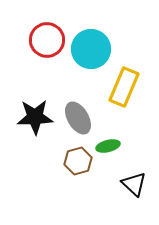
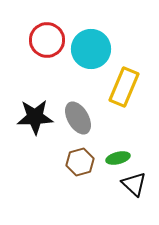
green ellipse: moved 10 px right, 12 px down
brown hexagon: moved 2 px right, 1 px down
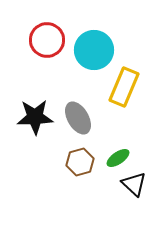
cyan circle: moved 3 px right, 1 px down
green ellipse: rotated 20 degrees counterclockwise
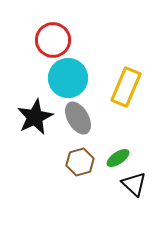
red circle: moved 6 px right
cyan circle: moved 26 px left, 28 px down
yellow rectangle: moved 2 px right
black star: rotated 24 degrees counterclockwise
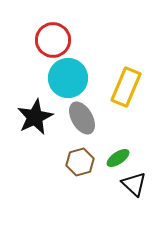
gray ellipse: moved 4 px right
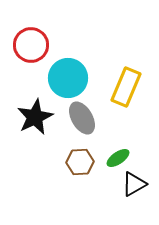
red circle: moved 22 px left, 5 px down
brown hexagon: rotated 12 degrees clockwise
black triangle: rotated 48 degrees clockwise
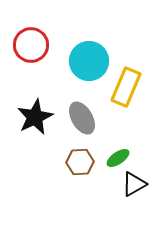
cyan circle: moved 21 px right, 17 px up
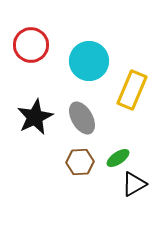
yellow rectangle: moved 6 px right, 3 px down
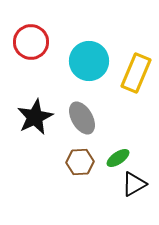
red circle: moved 3 px up
yellow rectangle: moved 4 px right, 17 px up
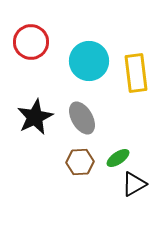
yellow rectangle: rotated 30 degrees counterclockwise
